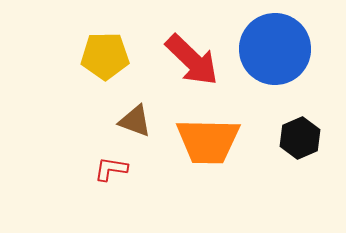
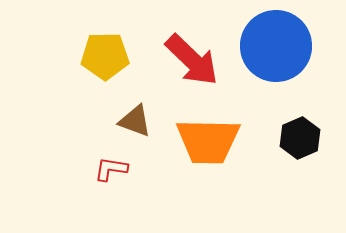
blue circle: moved 1 px right, 3 px up
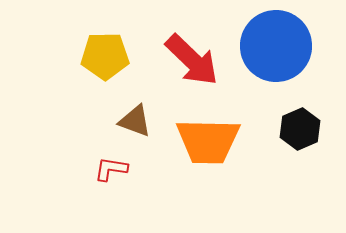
black hexagon: moved 9 px up
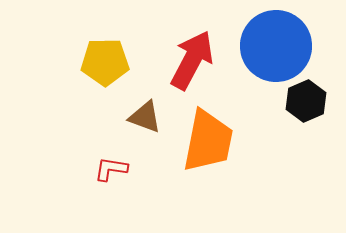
yellow pentagon: moved 6 px down
red arrow: rotated 106 degrees counterclockwise
brown triangle: moved 10 px right, 4 px up
black hexagon: moved 6 px right, 28 px up
orange trapezoid: rotated 80 degrees counterclockwise
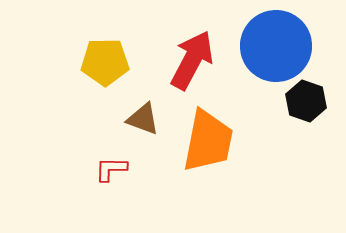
black hexagon: rotated 18 degrees counterclockwise
brown triangle: moved 2 px left, 2 px down
red L-shape: rotated 8 degrees counterclockwise
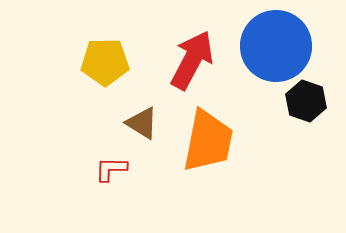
brown triangle: moved 1 px left, 4 px down; rotated 12 degrees clockwise
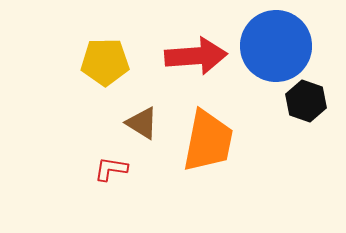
red arrow: moved 4 px right, 4 px up; rotated 58 degrees clockwise
red L-shape: rotated 8 degrees clockwise
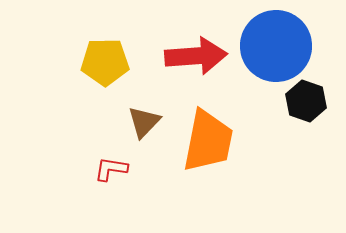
brown triangle: moved 2 px right, 1 px up; rotated 42 degrees clockwise
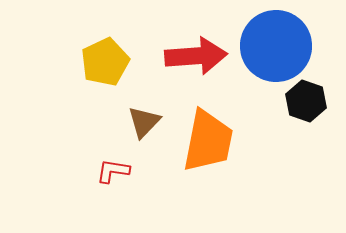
yellow pentagon: rotated 24 degrees counterclockwise
red L-shape: moved 2 px right, 2 px down
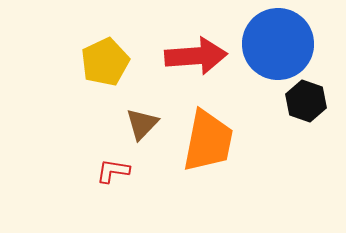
blue circle: moved 2 px right, 2 px up
brown triangle: moved 2 px left, 2 px down
